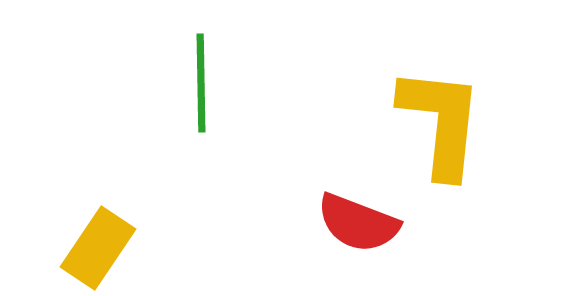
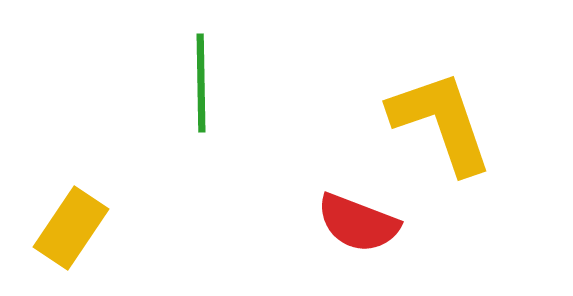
yellow L-shape: rotated 25 degrees counterclockwise
yellow rectangle: moved 27 px left, 20 px up
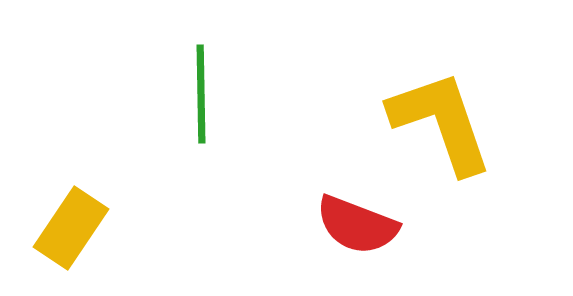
green line: moved 11 px down
red semicircle: moved 1 px left, 2 px down
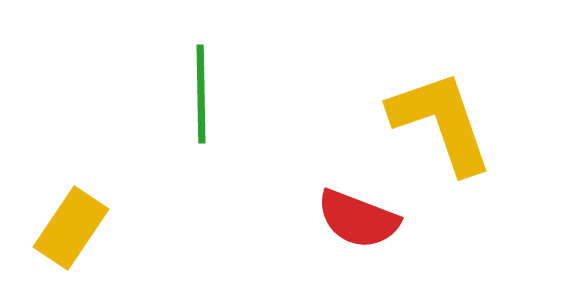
red semicircle: moved 1 px right, 6 px up
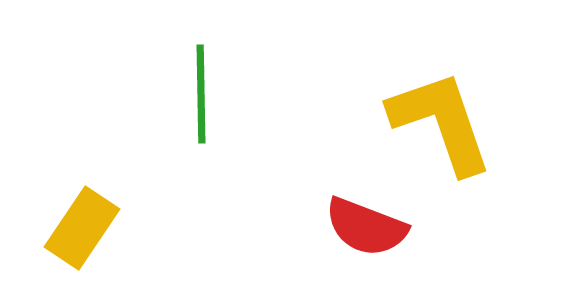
red semicircle: moved 8 px right, 8 px down
yellow rectangle: moved 11 px right
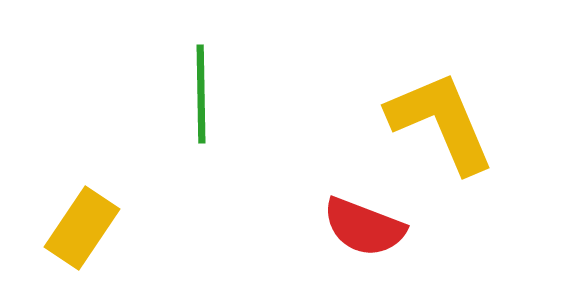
yellow L-shape: rotated 4 degrees counterclockwise
red semicircle: moved 2 px left
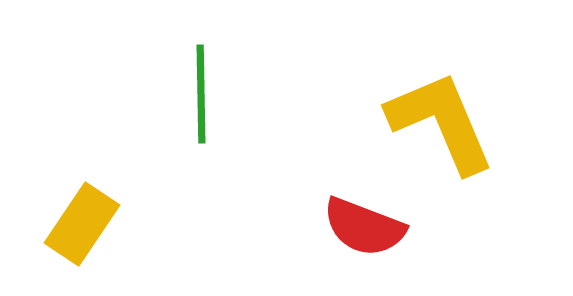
yellow rectangle: moved 4 px up
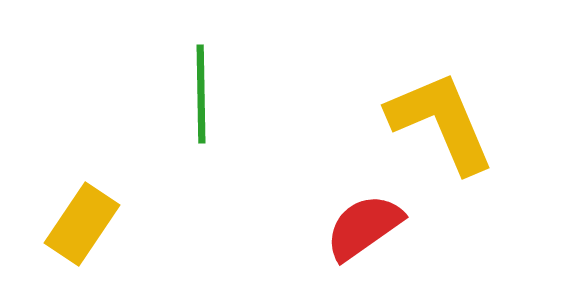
red semicircle: rotated 124 degrees clockwise
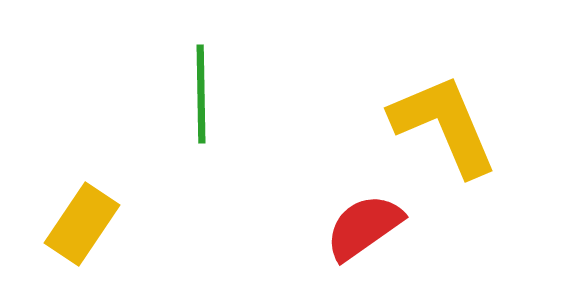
yellow L-shape: moved 3 px right, 3 px down
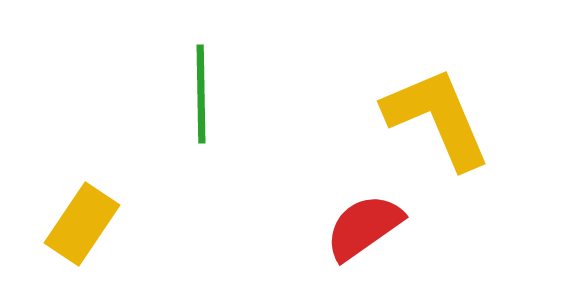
yellow L-shape: moved 7 px left, 7 px up
